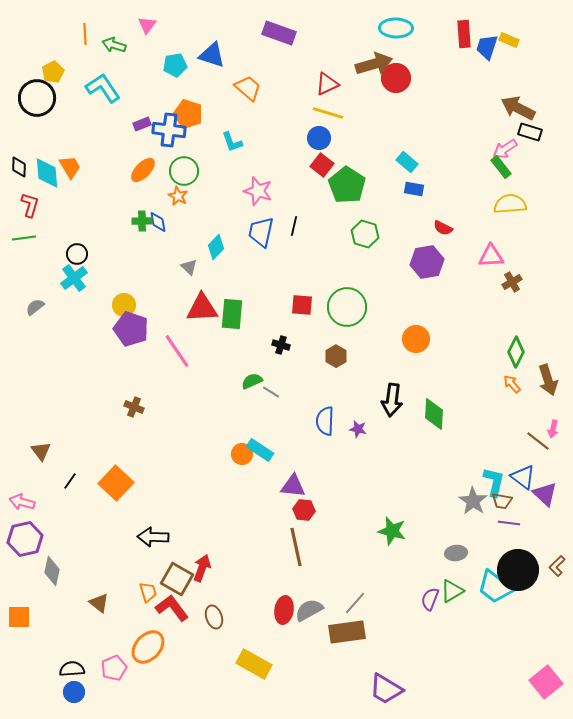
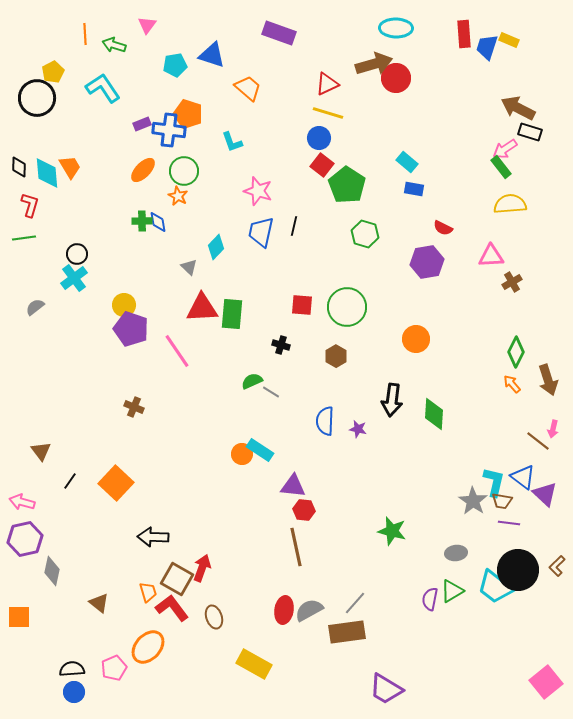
purple semicircle at (430, 599): rotated 10 degrees counterclockwise
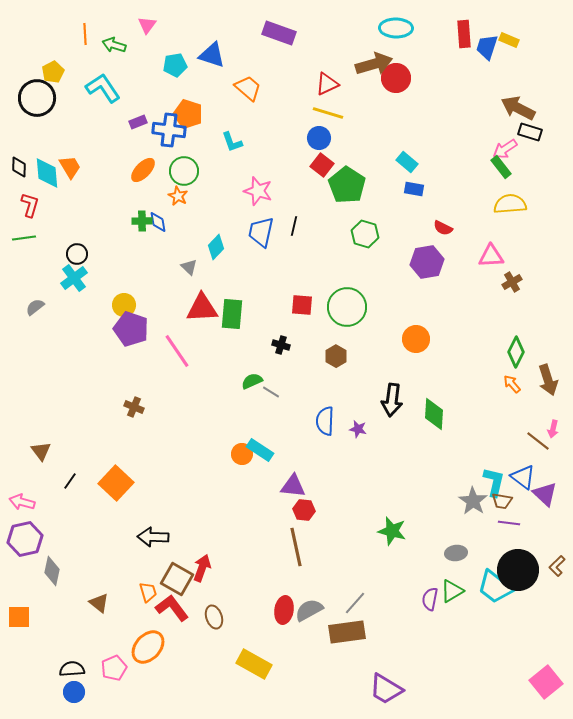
purple rectangle at (142, 124): moved 4 px left, 2 px up
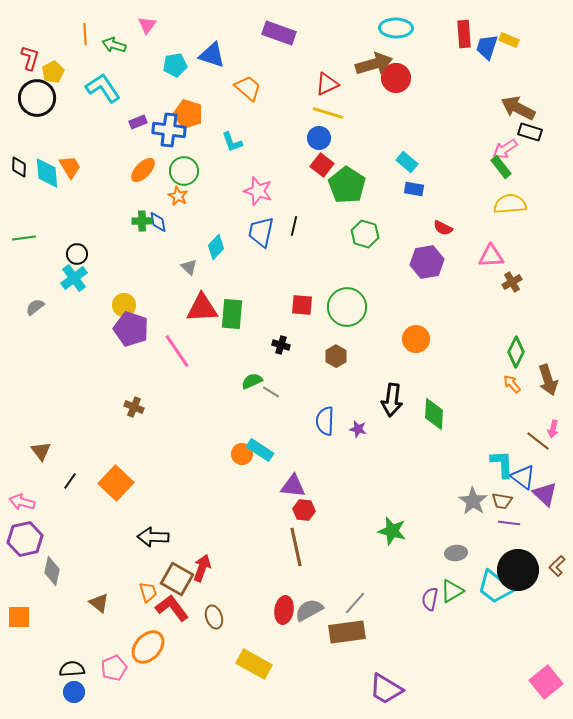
red L-shape at (30, 205): moved 147 px up
cyan L-shape at (494, 482): moved 8 px right, 18 px up; rotated 16 degrees counterclockwise
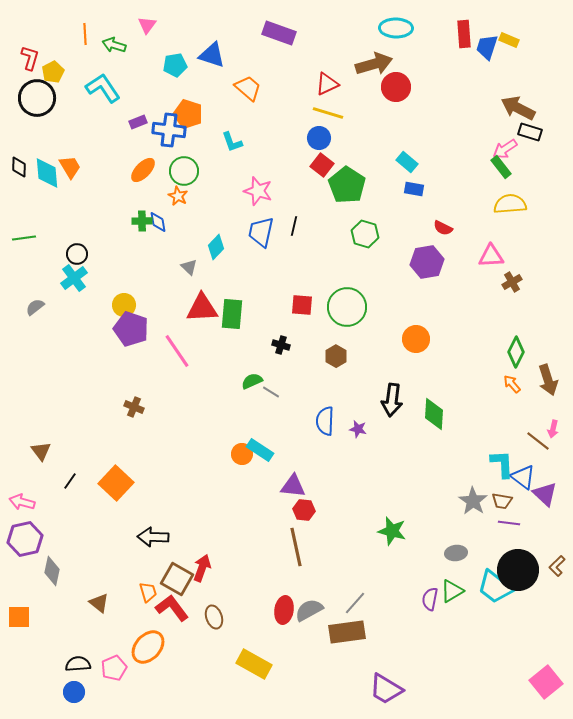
red circle at (396, 78): moved 9 px down
black semicircle at (72, 669): moved 6 px right, 5 px up
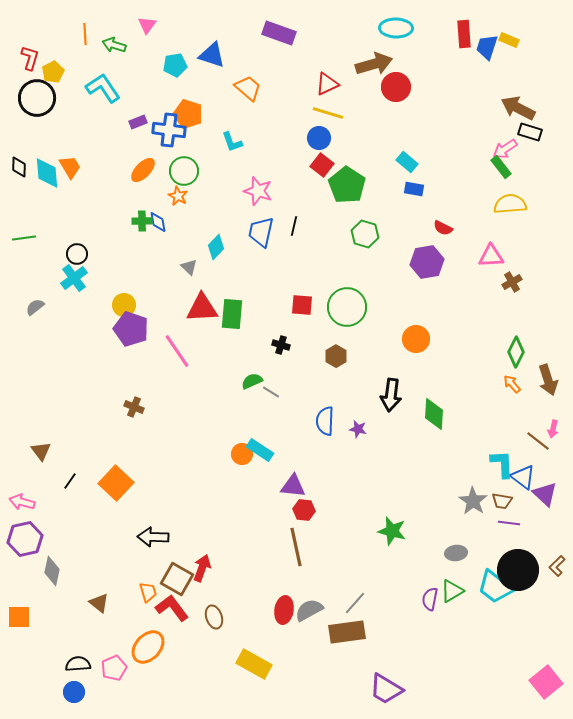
black arrow at (392, 400): moved 1 px left, 5 px up
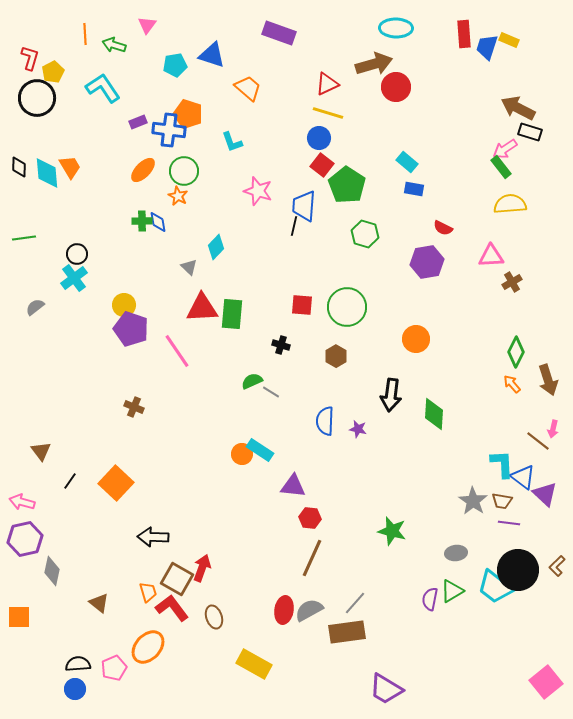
blue trapezoid at (261, 232): moved 43 px right, 26 px up; rotated 8 degrees counterclockwise
red hexagon at (304, 510): moved 6 px right, 8 px down
brown line at (296, 547): moved 16 px right, 11 px down; rotated 36 degrees clockwise
blue circle at (74, 692): moved 1 px right, 3 px up
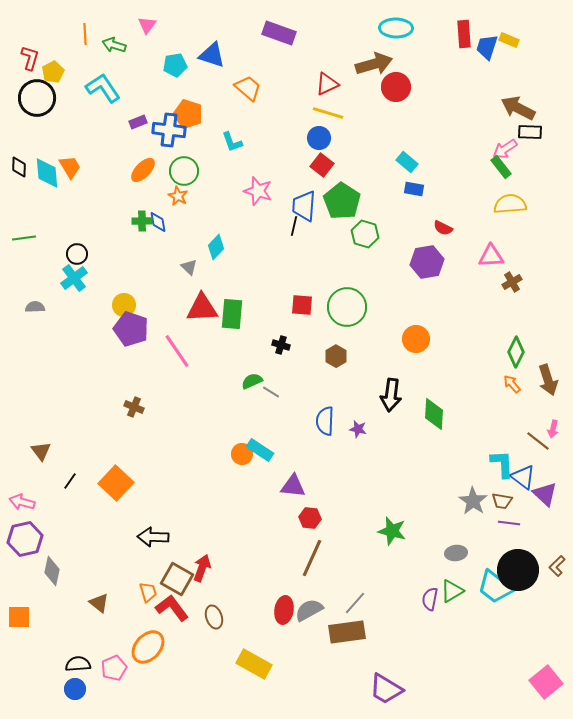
black rectangle at (530, 132): rotated 15 degrees counterclockwise
green pentagon at (347, 185): moved 5 px left, 16 px down
gray semicircle at (35, 307): rotated 36 degrees clockwise
